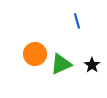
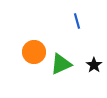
orange circle: moved 1 px left, 2 px up
black star: moved 2 px right
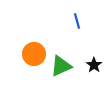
orange circle: moved 2 px down
green triangle: moved 2 px down
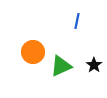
blue line: rotated 28 degrees clockwise
orange circle: moved 1 px left, 2 px up
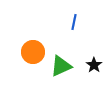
blue line: moved 3 px left, 1 px down
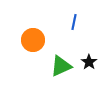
orange circle: moved 12 px up
black star: moved 5 px left, 3 px up
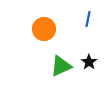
blue line: moved 14 px right, 3 px up
orange circle: moved 11 px right, 11 px up
